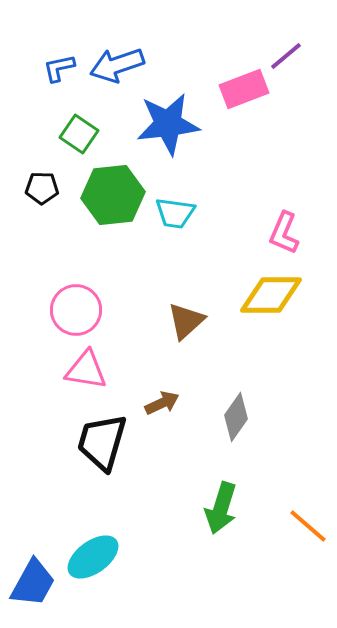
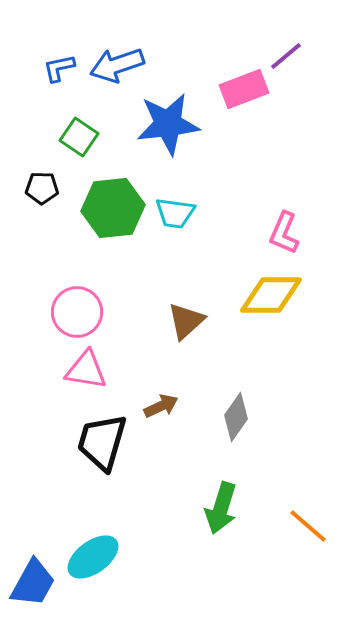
green square: moved 3 px down
green hexagon: moved 13 px down
pink circle: moved 1 px right, 2 px down
brown arrow: moved 1 px left, 3 px down
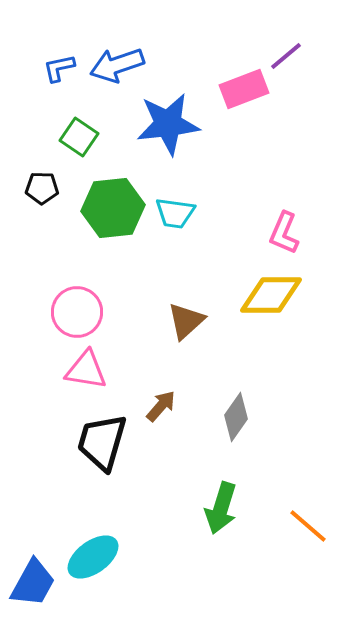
brown arrow: rotated 24 degrees counterclockwise
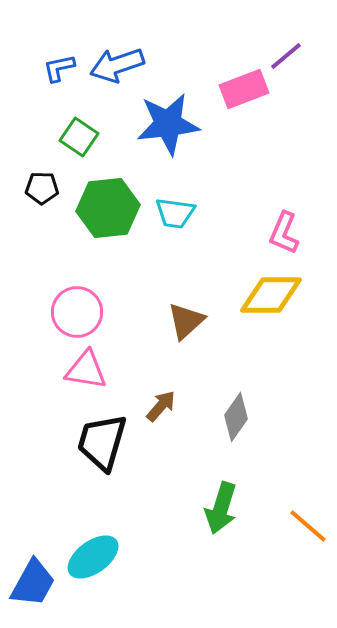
green hexagon: moved 5 px left
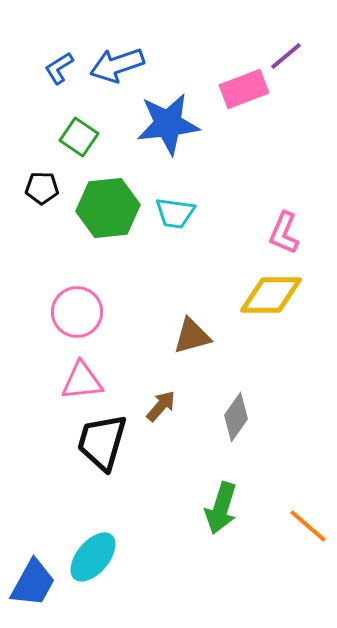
blue L-shape: rotated 20 degrees counterclockwise
brown triangle: moved 6 px right, 15 px down; rotated 27 degrees clockwise
pink triangle: moved 4 px left, 11 px down; rotated 15 degrees counterclockwise
cyan ellipse: rotated 14 degrees counterclockwise
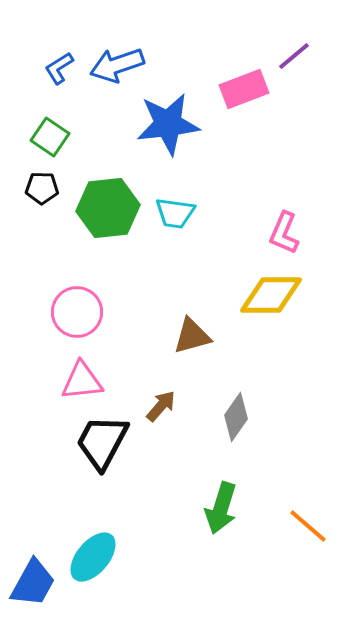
purple line: moved 8 px right
green square: moved 29 px left
black trapezoid: rotated 12 degrees clockwise
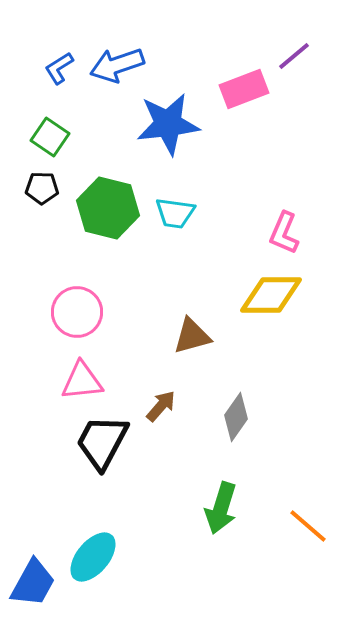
green hexagon: rotated 20 degrees clockwise
